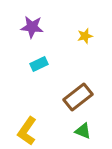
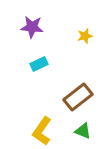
yellow L-shape: moved 15 px right
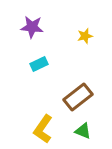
yellow L-shape: moved 1 px right, 2 px up
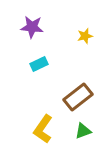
green triangle: rotated 42 degrees counterclockwise
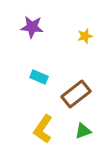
cyan rectangle: moved 13 px down; rotated 48 degrees clockwise
brown rectangle: moved 2 px left, 3 px up
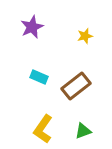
purple star: rotated 30 degrees counterclockwise
brown rectangle: moved 8 px up
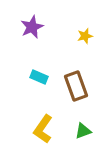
brown rectangle: rotated 72 degrees counterclockwise
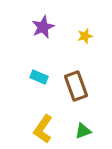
purple star: moved 11 px right
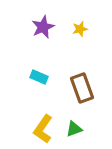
yellow star: moved 5 px left, 7 px up
brown rectangle: moved 6 px right, 2 px down
green triangle: moved 9 px left, 2 px up
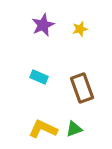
purple star: moved 2 px up
yellow L-shape: rotated 80 degrees clockwise
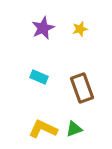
purple star: moved 3 px down
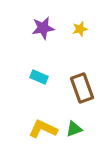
purple star: rotated 15 degrees clockwise
